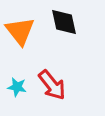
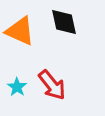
orange triangle: rotated 28 degrees counterclockwise
cyan star: rotated 24 degrees clockwise
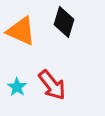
black diamond: rotated 28 degrees clockwise
orange triangle: moved 1 px right
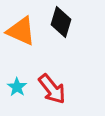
black diamond: moved 3 px left
red arrow: moved 4 px down
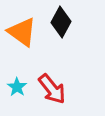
black diamond: rotated 12 degrees clockwise
orange triangle: moved 1 px right, 1 px down; rotated 12 degrees clockwise
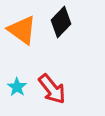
black diamond: rotated 16 degrees clockwise
orange triangle: moved 2 px up
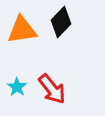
orange triangle: rotated 44 degrees counterclockwise
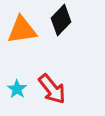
black diamond: moved 2 px up
cyan star: moved 2 px down
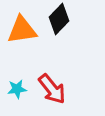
black diamond: moved 2 px left, 1 px up
cyan star: rotated 30 degrees clockwise
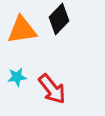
cyan star: moved 12 px up
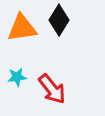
black diamond: moved 1 px down; rotated 12 degrees counterclockwise
orange triangle: moved 2 px up
